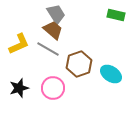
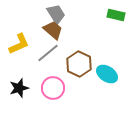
gray line: moved 4 px down; rotated 70 degrees counterclockwise
brown hexagon: rotated 15 degrees counterclockwise
cyan ellipse: moved 4 px left
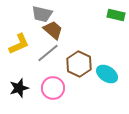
gray trapezoid: moved 14 px left; rotated 135 degrees clockwise
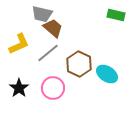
brown trapezoid: moved 2 px up
black star: rotated 18 degrees counterclockwise
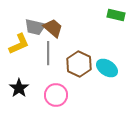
gray trapezoid: moved 7 px left, 13 px down
gray line: rotated 50 degrees counterclockwise
cyan ellipse: moved 6 px up
pink circle: moved 3 px right, 7 px down
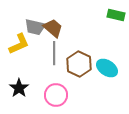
gray line: moved 6 px right
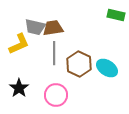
brown trapezoid: rotated 50 degrees counterclockwise
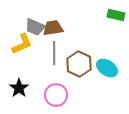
gray trapezoid: rotated 10 degrees clockwise
yellow L-shape: moved 3 px right
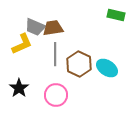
gray line: moved 1 px right, 1 px down
